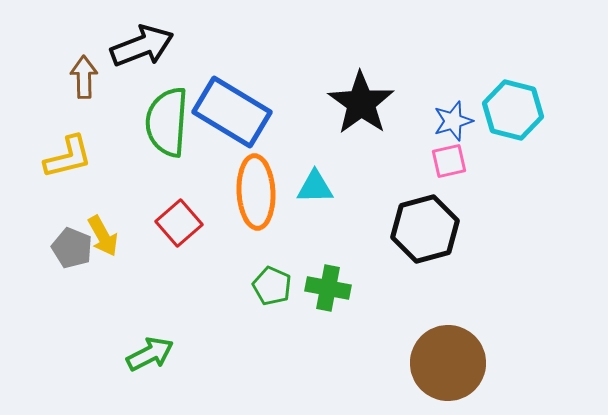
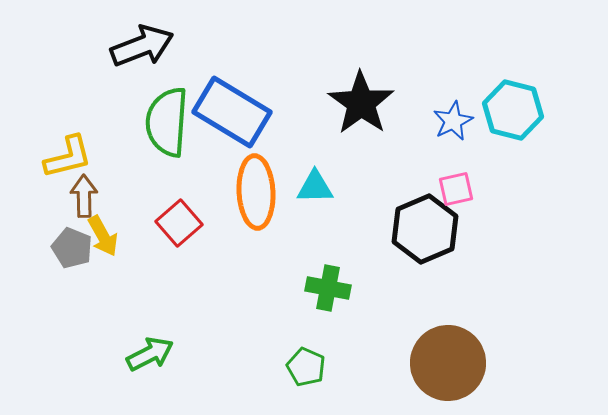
brown arrow: moved 119 px down
blue star: rotated 9 degrees counterclockwise
pink square: moved 7 px right, 28 px down
black hexagon: rotated 8 degrees counterclockwise
green pentagon: moved 34 px right, 81 px down
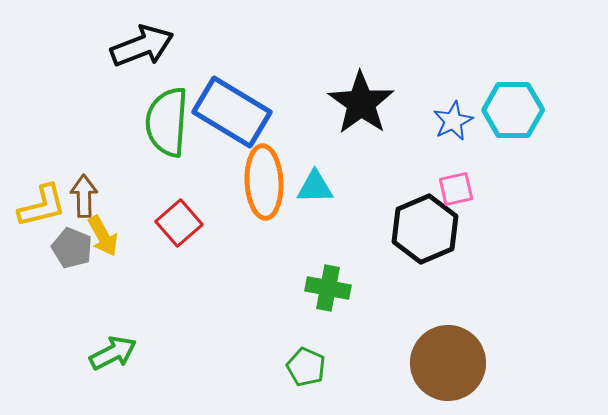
cyan hexagon: rotated 14 degrees counterclockwise
yellow L-shape: moved 26 px left, 49 px down
orange ellipse: moved 8 px right, 10 px up
green arrow: moved 37 px left, 1 px up
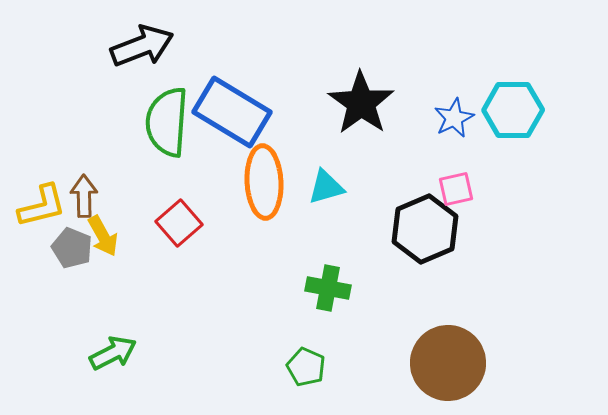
blue star: moved 1 px right, 3 px up
cyan triangle: moved 11 px right; rotated 15 degrees counterclockwise
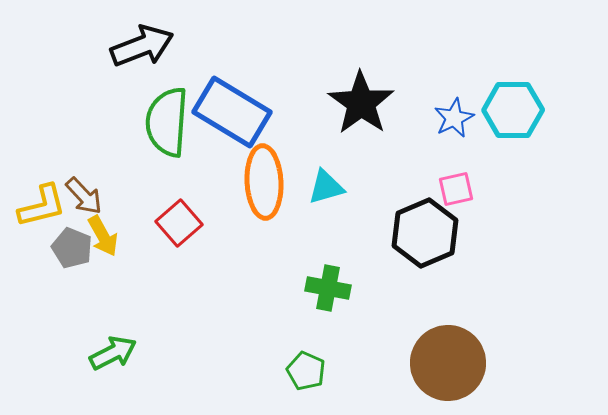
brown arrow: rotated 138 degrees clockwise
black hexagon: moved 4 px down
green pentagon: moved 4 px down
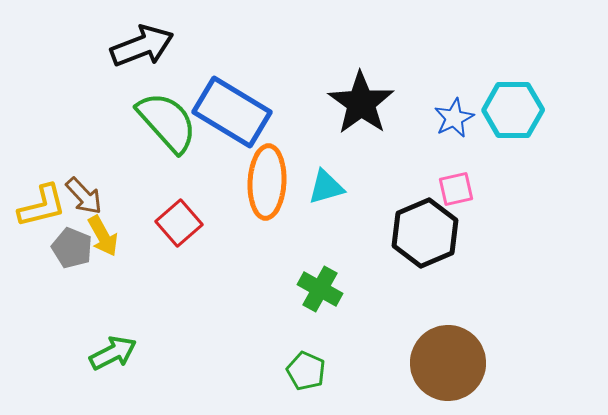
green semicircle: rotated 134 degrees clockwise
orange ellipse: moved 3 px right; rotated 6 degrees clockwise
green cross: moved 8 px left, 1 px down; rotated 18 degrees clockwise
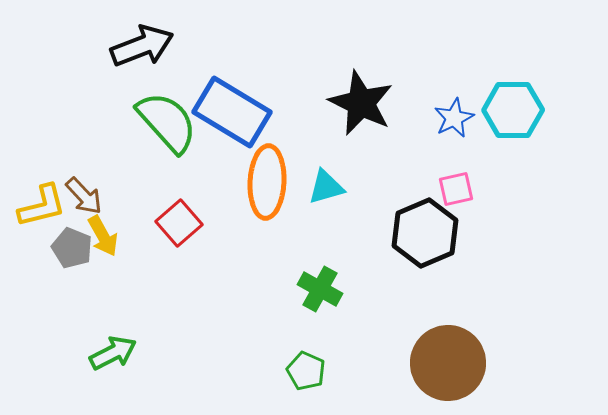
black star: rotated 10 degrees counterclockwise
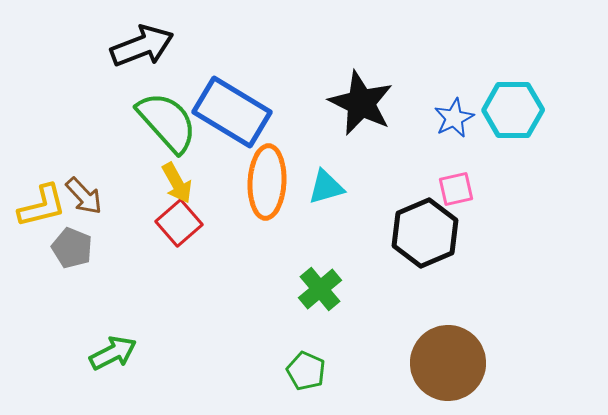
yellow arrow: moved 74 px right, 53 px up
green cross: rotated 21 degrees clockwise
